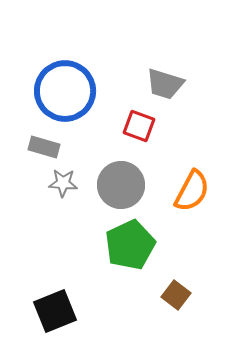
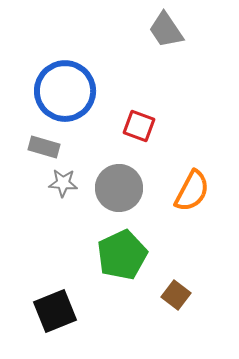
gray trapezoid: moved 1 px right, 54 px up; rotated 39 degrees clockwise
gray circle: moved 2 px left, 3 px down
green pentagon: moved 8 px left, 10 px down
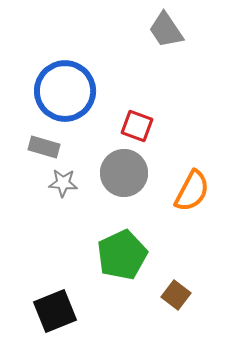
red square: moved 2 px left
gray circle: moved 5 px right, 15 px up
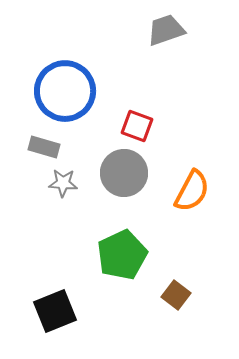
gray trapezoid: rotated 105 degrees clockwise
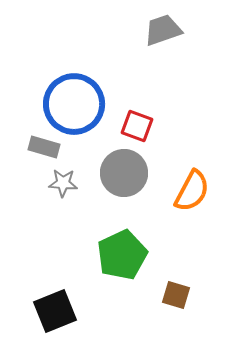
gray trapezoid: moved 3 px left
blue circle: moved 9 px right, 13 px down
brown square: rotated 20 degrees counterclockwise
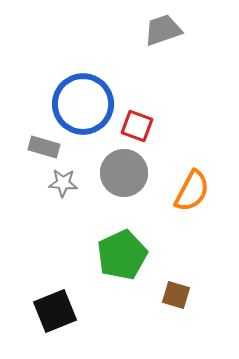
blue circle: moved 9 px right
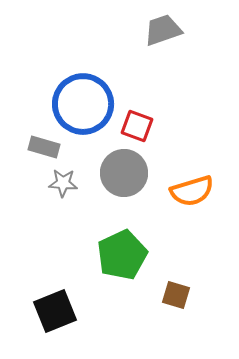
orange semicircle: rotated 45 degrees clockwise
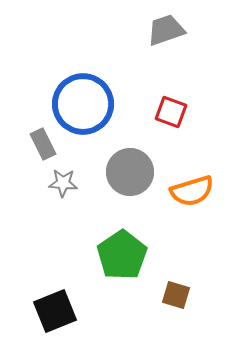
gray trapezoid: moved 3 px right
red square: moved 34 px right, 14 px up
gray rectangle: moved 1 px left, 3 px up; rotated 48 degrees clockwise
gray circle: moved 6 px right, 1 px up
green pentagon: rotated 9 degrees counterclockwise
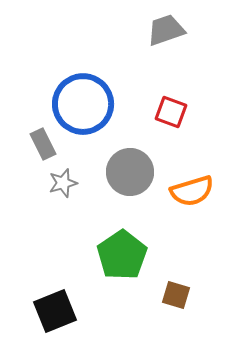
gray star: rotated 20 degrees counterclockwise
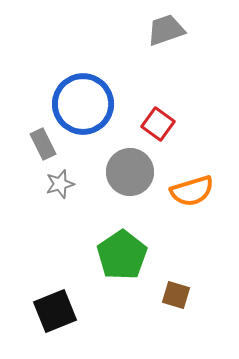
red square: moved 13 px left, 12 px down; rotated 16 degrees clockwise
gray star: moved 3 px left, 1 px down
